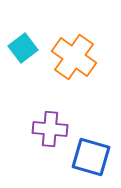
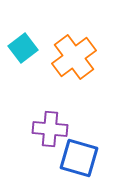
orange cross: rotated 18 degrees clockwise
blue square: moved 12 px left, 1 px down
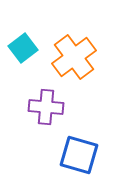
purple cross: moved 4 px left, 22 px up
blue square: moved 3 px up
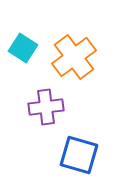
cyan square: rotated 20 degrees counterclockwise
purple cross: rotated 12 degrees counterclockwise
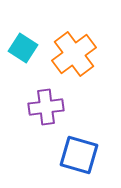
orange cross: moved 3 px up
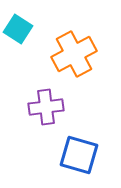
cyan square: moved 5 px left, 19 px up
orange cross: rotated 9 degrees clockwise
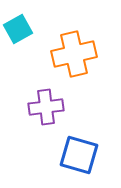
cyan square: rotated 28 degrees clockwise
orange cross: rotated 15 degrees clockwise
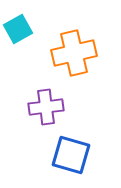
orange cross: moved 1 px up
blue square: moved 8 px left
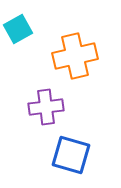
orange cross: moved 1 px right, 3 px down
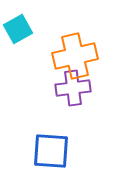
purple cross: moved 27 px right, 19 px up
blue square: moved 20 px left, 4 px up; rotated 12 degrees counterclockwise
